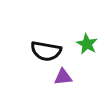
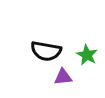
green star: moved 11 px down
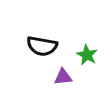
black semicircle: moved 4 px left, 5 px up
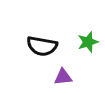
green star: moved 1 px right, 13 px up; rotated 25 degrees clockwise
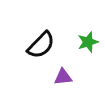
black semicircle: moved 1 px left, 1 px up; rotated 56 degrees counterclockwise
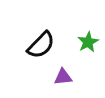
green star: rotated 10 degrees counterclockwise
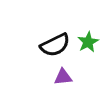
black semicircle: moved 14 px right; rotated 20 degrees clockwise
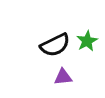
green star: moved 1 px left, 1 px up
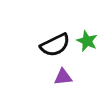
green star: rotated 20 degrees counterclockwise
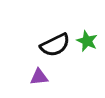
purple triangle: moved 24 px left
